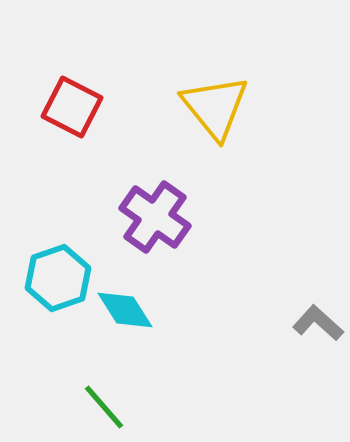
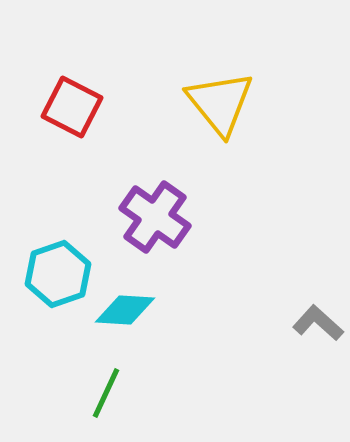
yellow triangle: moved 5 px right, 4 px up
cyan hexagon: moved 4 px up
cyan diamond: rotated 54 degrees counterclockwise
green line: moved 2 px right, 14 px up; rotated 66 degrees clockwise
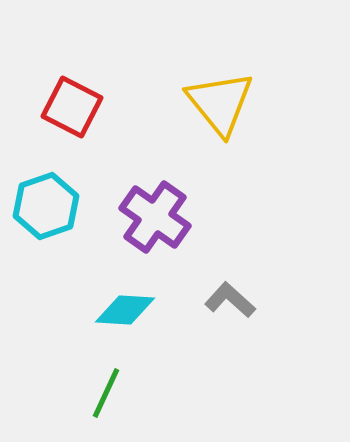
cyan hexagon: moved 12 px left, 68 px up
gray L-shape: moved 88 px left, 23 px up
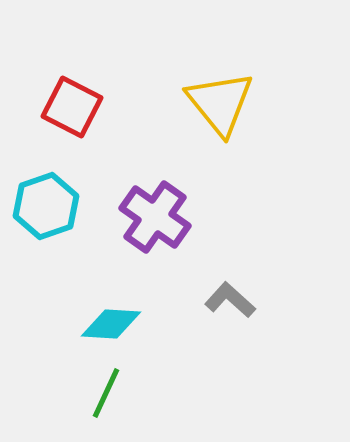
cyan diamond: moved 14 px left, 14 px down
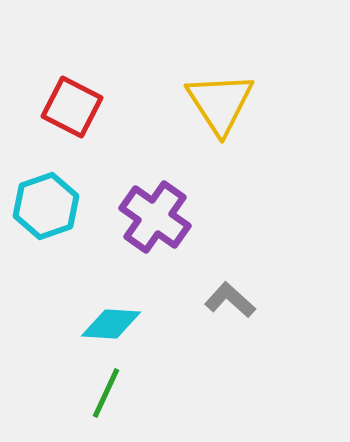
yellow triangle: rotated 6 degrees clockwise
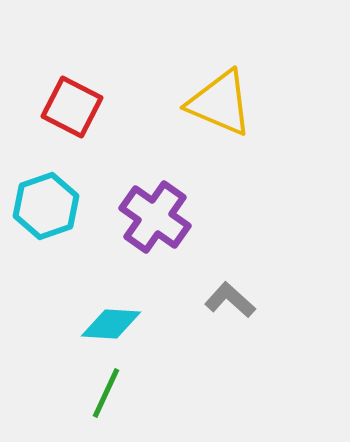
yellow triangle: rotated 34 degrees counterclockwise
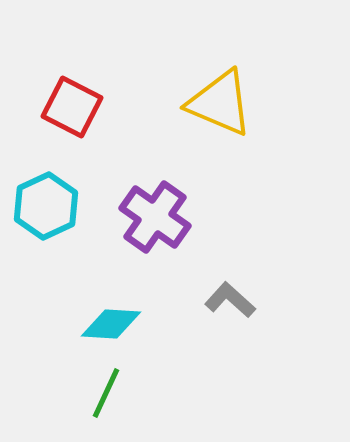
cyan hexagon: rotated 6 degrees counterclockwise
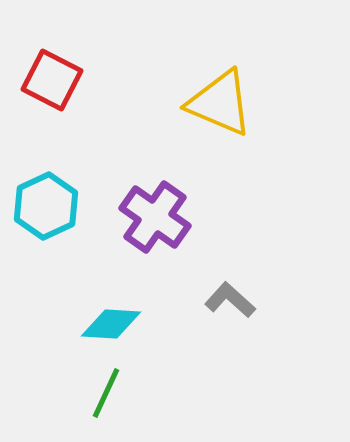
red square: moved 20 px left, 27 px up
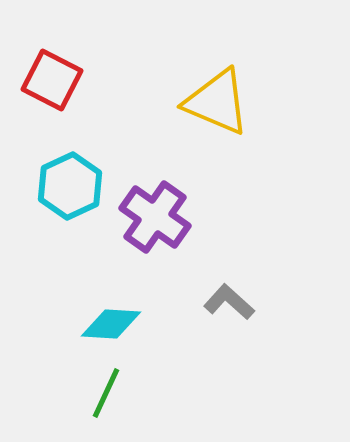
yellow triangle: moved 3 px left, 1 px up
cyan hexagon: moved 24 px right, 20 px up
gray L-shape: moved 1 px left, 2 px down
